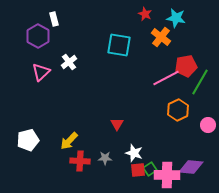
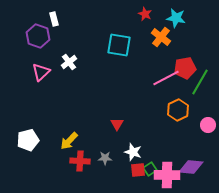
purple hexagon: rotated 10 degrees counterclockwise
red pentagon: moved 1 px left, 2 px down
white star: moved 1 px left, 1 px up
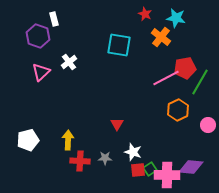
yellow arrow: moved 1 px left, 1 px up; rotated 138 degrees clockwise
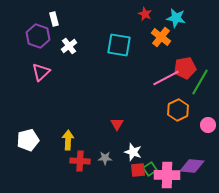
white cross: moved 16 px up
purple diamond: moved 1 px right, 1 px up
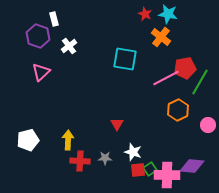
cyan star: moved 8 px left, 4 px up
cyan square: moved 6 px right, 14 px down
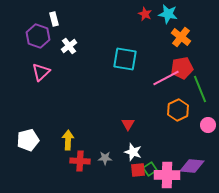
orange cross: moved 20 px right
red pentagon: moved 3 px left
green line: moved 7 px down; rotated 52 degrees counterclockwise
red triangle: moved 11 px right
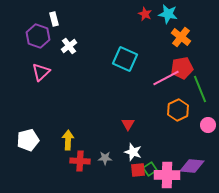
cyan square: rotated 15 degrees clockwise
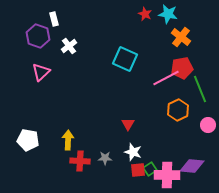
white pentagon: rotated 25 degrees clockwise
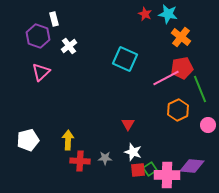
white pentagon: rotated 25 degrees counterclockwise
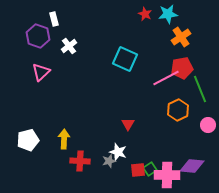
cyan star: rotated 18 degrees counterclockwise
orange cross: rotated 18 degrees clockwise
yellow arrow: moved 4 px left, 1 px up
white star: moved 15 px left
gray star: moved 4 px right, 3 px down; rotated 16 degrees counterclockwise
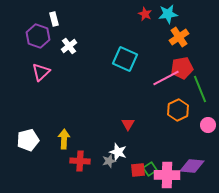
orange cross: moved 2 px left
